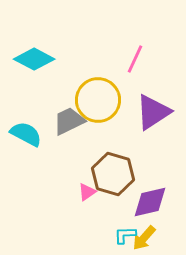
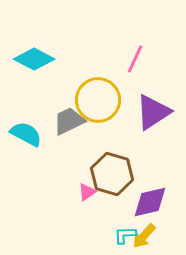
brown hexagon: moved 1 px left
yellow arrow: moved 2 px up
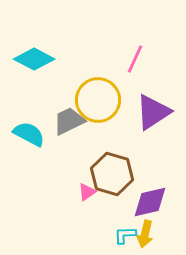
cyan semicircle: moved 3 px right
yellow arrow: moved 1 px right, 2 px up; rotated 28 degrees counterclockwise
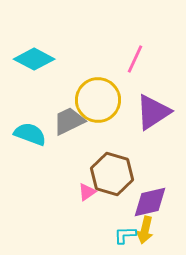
cyan semicircle: moved 1 px right; rotated 8 degrees counterclockwise
yellow arrow: moved 4 px up
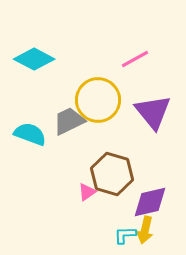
pink line: rotated 36 degrees clockwise
purple triangle: rotated 36 degrees counterclockwise
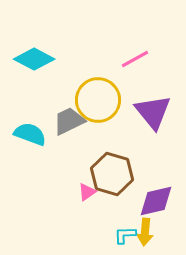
purple diamond: moved 6 px right, 1 px up
yellow arrow: moved 2 px down; rotated 8 degrees counterclockwise
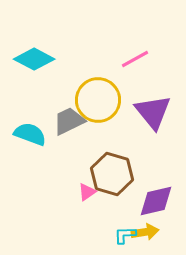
yellow arrow: rotated 104 degrees counterclockwise
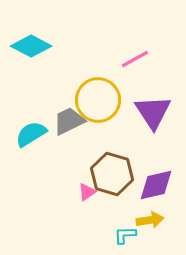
cyan diamond: moved 3 px left, 13 px up
purple triangle: rotated 6 degrees clockwise
cyan semicircle: moved 1 px right; rotated 52 degrees counterclockwise
purple diamond: moved 16 px up
yellow arrow: moved 5 px right, 12 px up
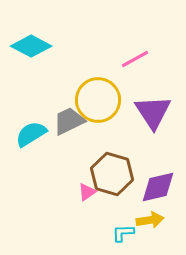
purple diamond: moved 2 px right, 2 px down
cyan L-shape: moved 2 px left, 2 px up
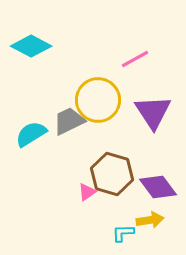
purple diamond: rotated 66 degrees clockwise
